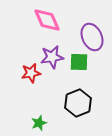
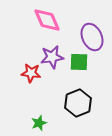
red star: rotated 18 degrees clockwise
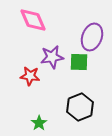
pink diamond: moved 14 px left
purple ellipse: rotated 44 degrees clockwise
red star: moved 1 px left, 3 px down
black hexagon: moved 2 px right, 4 px down
green star: rotated 14 degrees counterclockwise
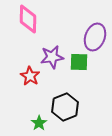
pink diamond: moved 5 px left, 1 px up; rotated 24 degrees clockwise
purple ellipse: moved 3 px right
red star: rotated 24 degrees clockwise
black hexagon: moved 15 px left
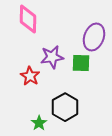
purple ellipse: moved 1 px left
green square: moved 2 px right, 1 px down
black hexagon: rotated 8 degrees counterclockwise
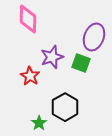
purple star: rotated 10 degrees counterclockwise
green square: rotated 18 degrees clockwise
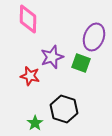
red star: rotated 18 degrees counterclockwise
black hexagon: moved 1 px left, 2 px down; rotated 12 degrees counterclockwise
green star: moved 4 px left
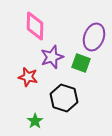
pink diamond: moved 7 px right, 7 px down
red star: moved 2 px left, 1 px down
black hexagon: moved 11 px up
green star: moved 2 px up
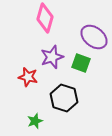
pink diamond: moved 10 px right, 8 px up; rotated 16 degrees clockwise
purple ellipse: rotated 72 degrees counterclockwise
green star: rotated 14 degrees clockwise
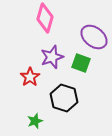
red star: moved 2 px right; rotated 24 degrees clockwise
